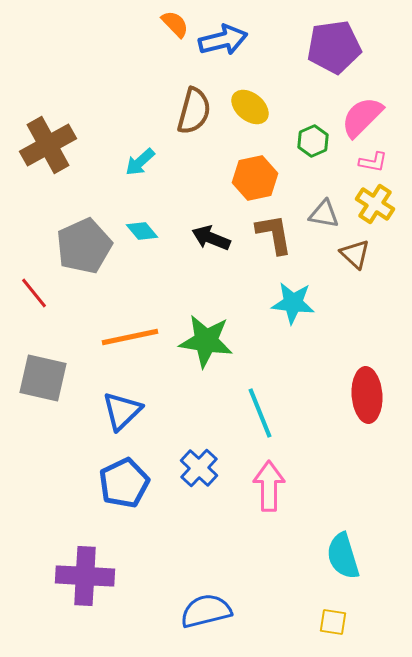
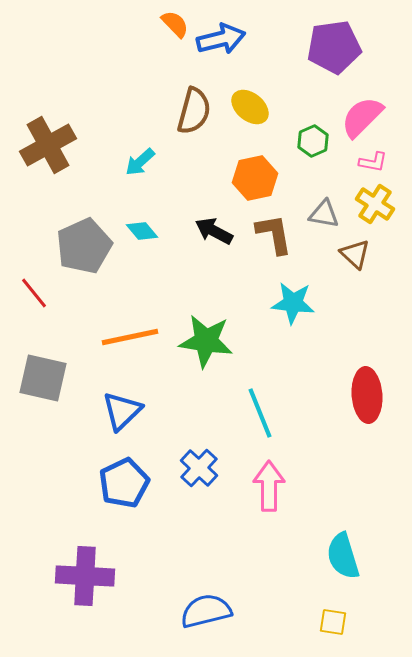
blue arrow: moved 2 px left, 1 px up
black arrow: moved 3 px right, 7 px up; rotated 6 degrees clockwise
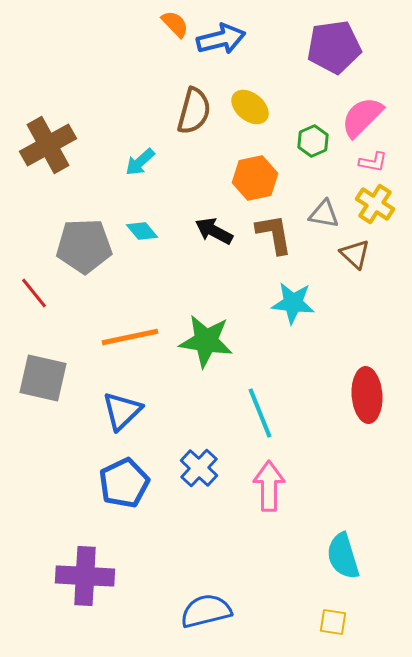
gray pentagon: rotated 22 degrees clockwise
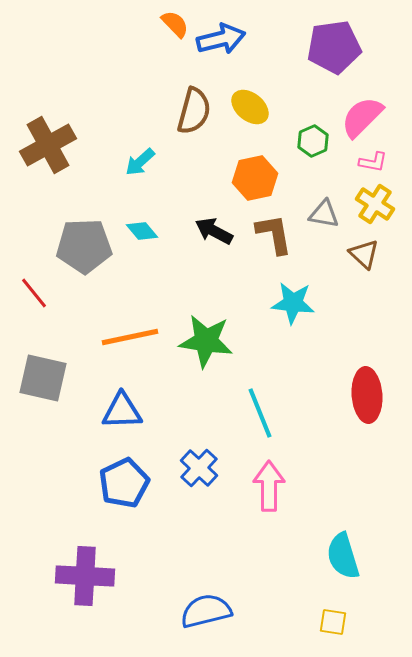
brown triangle: moved 9 px right
blue triangle: rotated 42 degrees clockwise
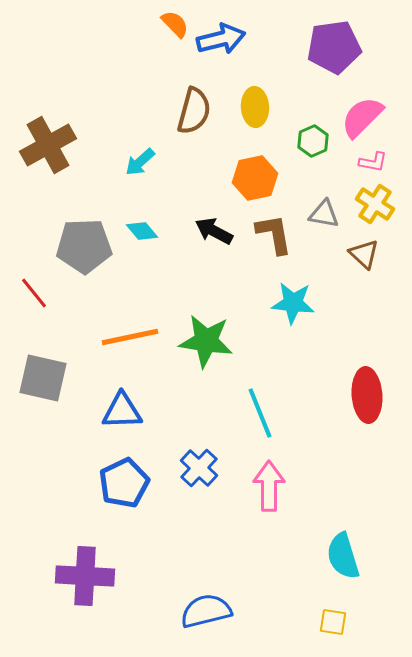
yellow ellipse: moved 5 px right; rotated 48 degrees clockwise
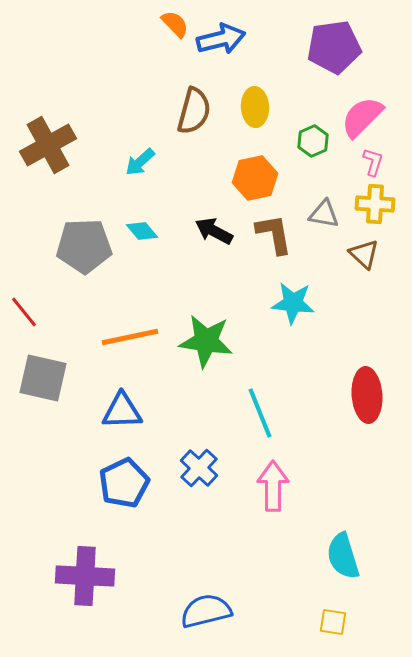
pink L-shape: rotated 84 degrees counterclockwise
yellow cross: rotated 30 degrees counterclockwise
red line: moved 10 px left, 19 px down
pink arrow: moved 4 px right
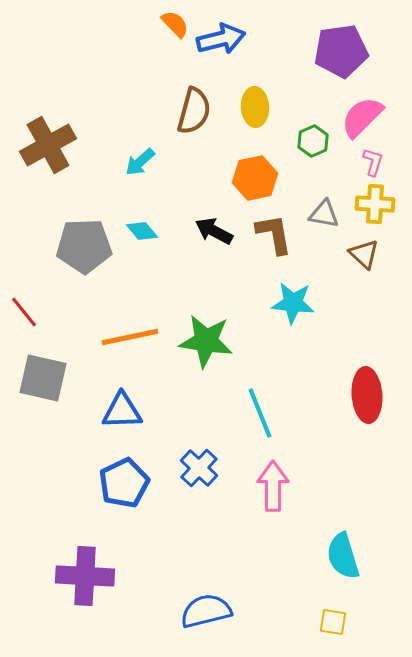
purple pentagon: moved 7 px right, 4 px down
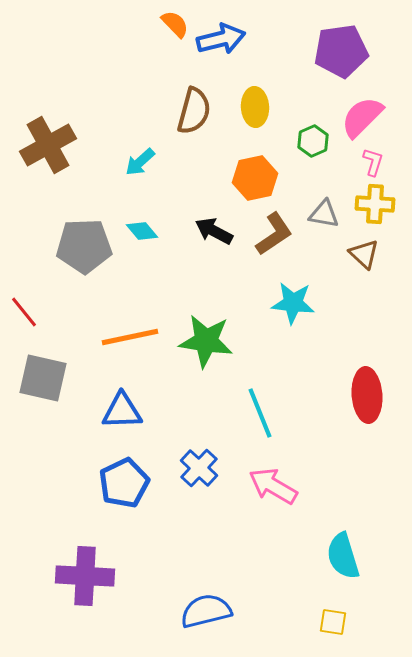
brown L-shape: rotated 66 degrees clockwise
pink arrow: rotated 60 degrees counterclockwise
